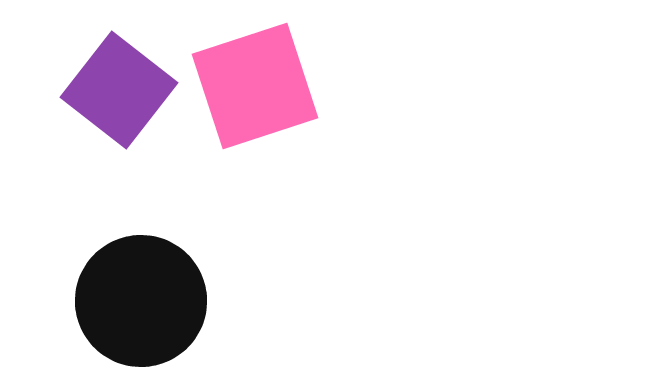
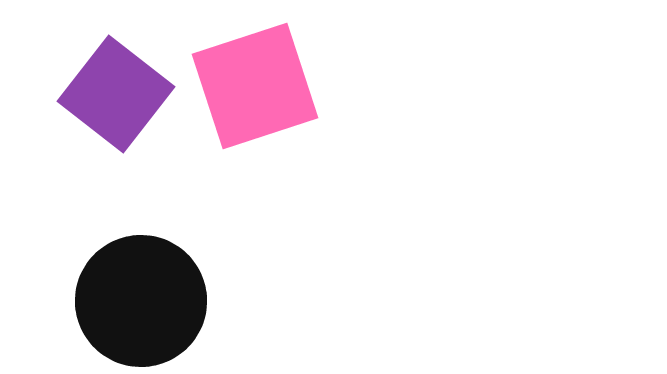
purple square: moved 3 px left, 4 px down
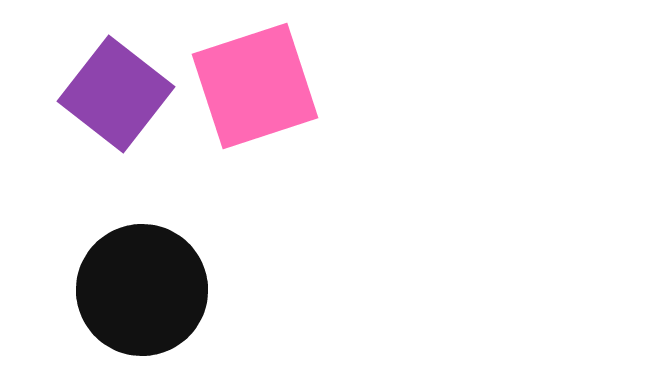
black circle: moved 1 px right, 11 px up
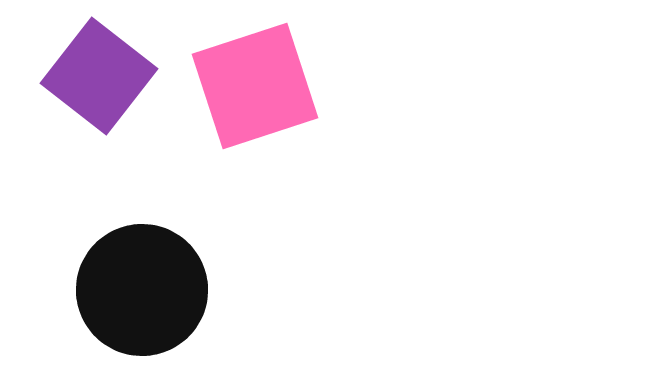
purple square: moved 17 px left, 18 px up
